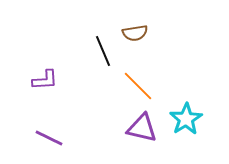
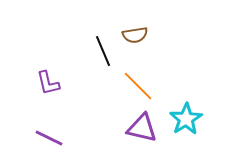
brown semicircle: moved 2 px down
purple L-shape: moved 3 px right, 3 px down; rotated 80 degrees clockwise
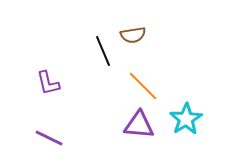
brown semicircle: moved 2 px left
orange line: moved 5 px right
purple triangle: moved 3 px left, 3 px up; rotated 8 degrees counterclockwise
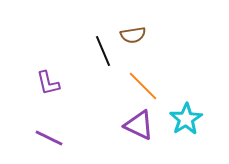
purple triangle: rotated 20 degrees clockwise
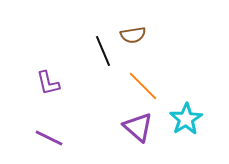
purple triangle: moved 1 px left, 2 px down; rotated 16 degrees clockwise
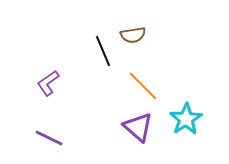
purple L-shape: rotated 68 degrees clockwise
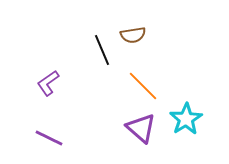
black line: moved 1 px left, 1 px up
purple triangle: moved 3 px right, 1 px down
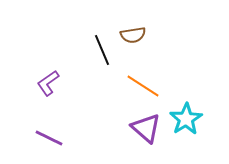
orange line: rotated 12 degrees counterclockwise
purple triangle: moved 5 px right
